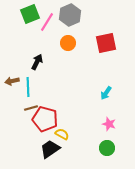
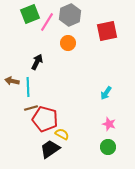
red square: moved 1 px right, 12 px up
brown arrow: rotated 24 degrees clockwise
green circle: moved 1 px right, 1 px up
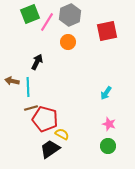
orange circle: moved 1 px up
green circle: moved 1 px up
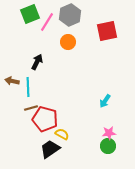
cyan arrow: moved 1 px left, 8 px down
pink star: moved 9 px down; rotated 24 degrees counterclockwise
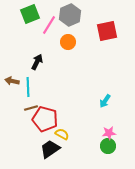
pink line: moved 2 px right, 3 px down
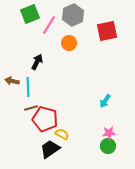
gray hexagon: moved 3 px right
orange circle: moved 1 px right, 1 px down
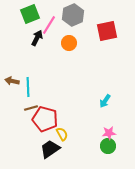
black arrow: moved 24 px up
yellow semicircle: rotated 32 degrees clockwise
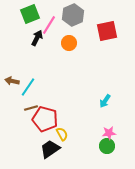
cyan line: rotated 36 degrees clockwise
green circle: moved 1 px left
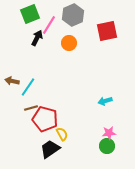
cyan arrow: rotated 40 degrees clockwise
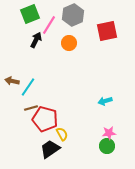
black arrow: moved 1 px left, 2 px down
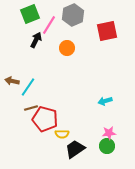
orange circle: moved 2 px left, 5 px down
yellow semicircle: rotated 120 degrees clockwise
black trapezoid: moved 25 px right
